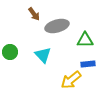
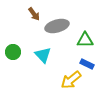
green circle: moved 3 px right
blue rectangle: moved 1 px left; rotated 32 degrees clockwise
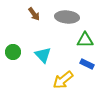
gray ellipse: moved 10 px right, 9 px up; rotated 20 degrees clockwise
yellow arrow: moved 8 px left
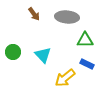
yellow arrow: moved 2 px right, 2 px up
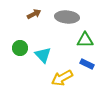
brown arrow: rotated 80 degrees counterclockwise
green circle: moved 7 px right, 4 px up
yellow arrow: moved 3 px left; rotated 10 degrees clockwise
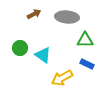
cyan triangle: rotated 12 degrees counterclockwise
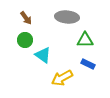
brown arrow: moved 8 px left, 4 px down; rotated 80 degrees clockwise
green circle: moved 5 px right, 8 px up
blue rectangle: moved 1 px right
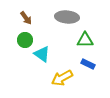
cyan triangle: moved 1 px left, 1 px up
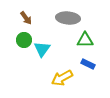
gray ellipse: moved 1 px right, 1 px down
green circle: moved 1 px left
cyan triangle: moved 5 px up; rotated 30 degrees clockwise
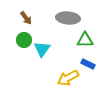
yellow arrow: moved 6 px right
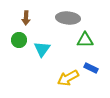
brown arrow: rotated 40 degrees clockwise
green circle: moved 5 px left
blue rectangle: moved 3 px right, 4 px down
